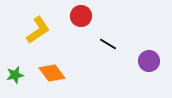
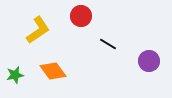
orange diamond: moved 1 px right, 2 px up
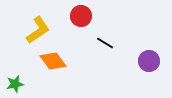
black line: moved 3 px left, 1 px up
orange diamond: moved 10 px up
green star: moved 9 px down
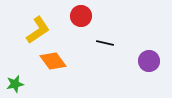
black line: rotated 18 degrees counterclockwise
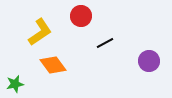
yellow L-shape: moved 2 px right, 2 px down
black line: rotated 42 degrees counterclockwise
orange diamond: moved 4 px down
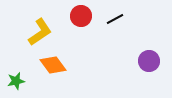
black line: moved 10 px right, 24 px up
green star: moved 1 px right, 3 px up
